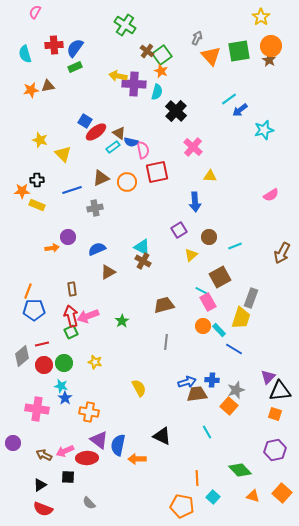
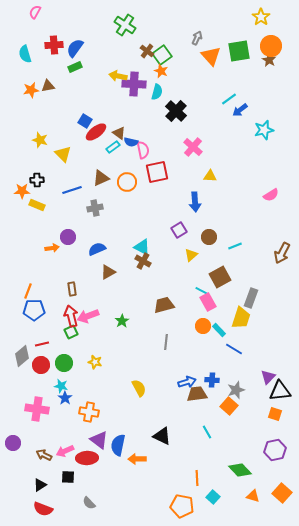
red circle at (44, 365): moved 3 px left
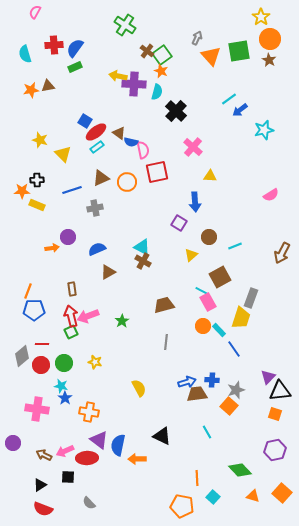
orange circle at (271, 46): moved 1 px left, 7 px up
cyan rectangle at (113, 147): moved 16 px left
purple square at (179, 230): moved 7 px up; rotated 28 degrees counterclockwise
red line at (42, 344): rotated 16 degrees clockwise
blue line at (234, 349): rotated 24 degrees clockwise
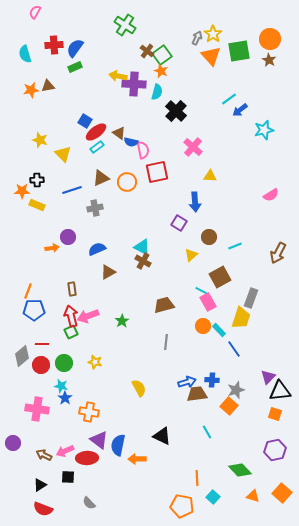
yellow star at (261, 17): moved 48 px left, 17 px down
brown arrow at (282, 253): moved 4 px left
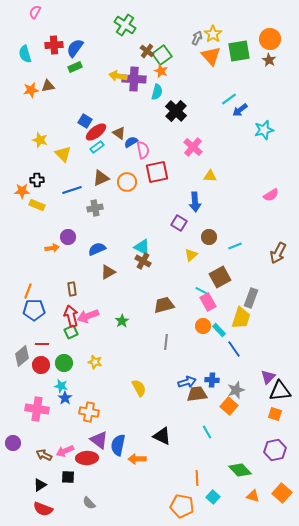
purple cross at (134, 84): moved 5 px up
blue semicircle at (131, 142): rotated 136 degrees clockwise
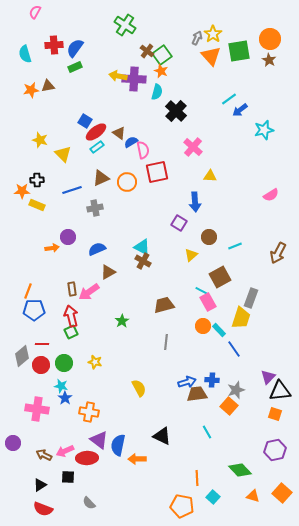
pink arrow at (88, 316): moved 1 px right, 24 px up; rotated 15 degrees counterclockwise
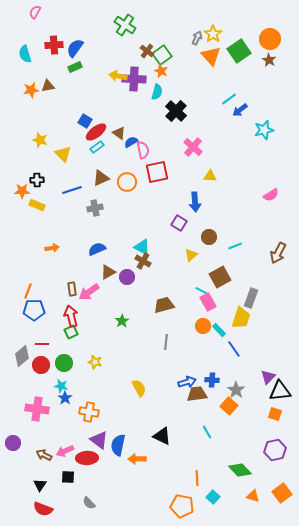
green square at (239, 51): rotated 25 degrees counterclockwise
purple circle at (68, 237): moved 59 px right, 40 px down
gray star at (236, 390): rotated 18 degrees counterclockwise
black triangle at (40, 485): rotated 24 degrees counterclockwise
orange square at (282, 493): rotated 12 degrees clockwise
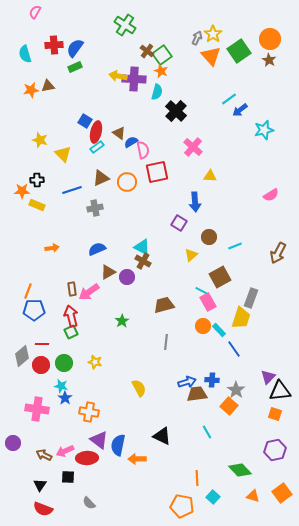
red ellipse at (96, 132): rotated 40 degrees counterclockwise
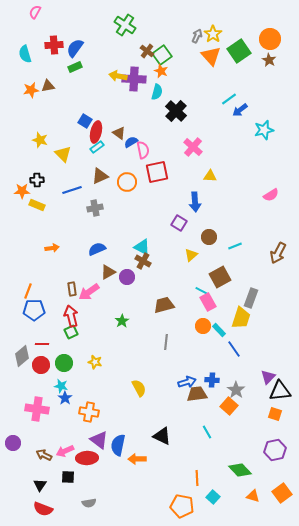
gray arrow at (197, 38): moved 2 px up
brown triangle at (101, 178): moved 1 px left, 2 px up
gray semicircle at (89, 503): rotated 56 degrees counterclockwise
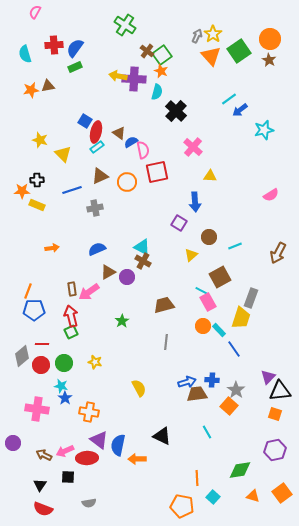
green diamond at (240, 470): rotated 55 degrees counterclockwise
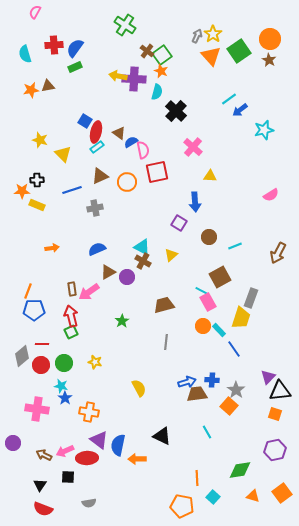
yellow triangle at (191, 255): moved 20 px left
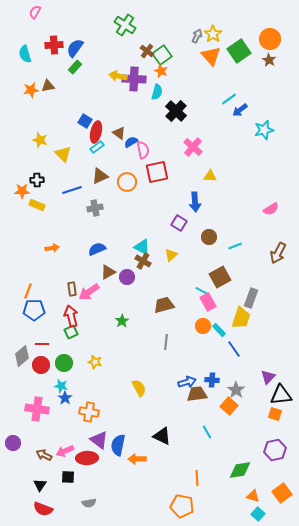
green rectangle at (75, 67): rotated 24 degrees counterclockwise
pink semicircle at (271, 195): moved 14 px down
black triangle at (280, 391): moved 1 px right, 4 px down
cyan square at (213, 497): moved 45 px right, 17 px down
